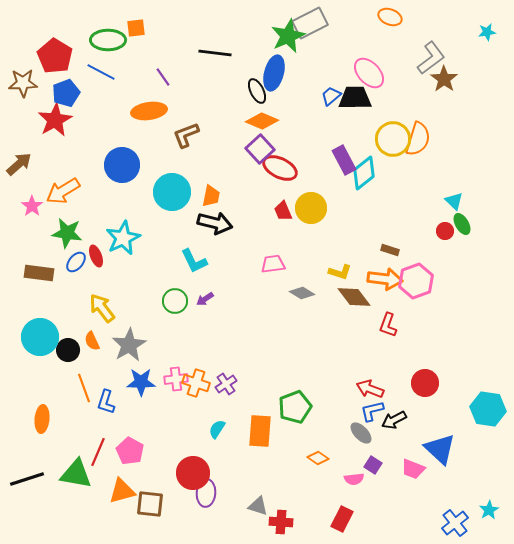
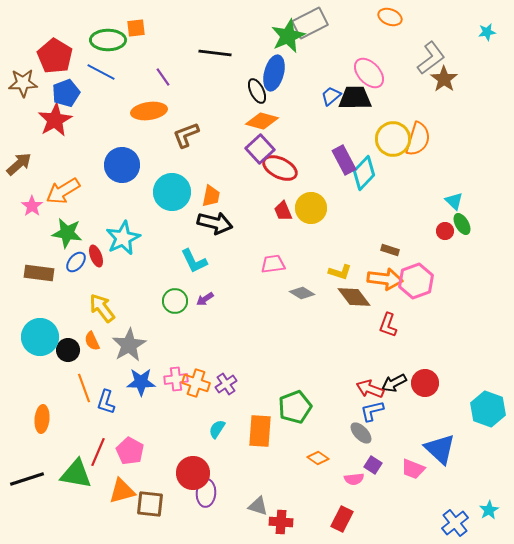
orange diamond at (262, 121): rotated 8 degrees counterclockwise
cyan diamond at (364, 173): rotated 8 degrees counterclockwise
cyan hexagon at (488, 409): rotated 12 degrees clockwise
black arrow at (394, 420): moved 37 px up
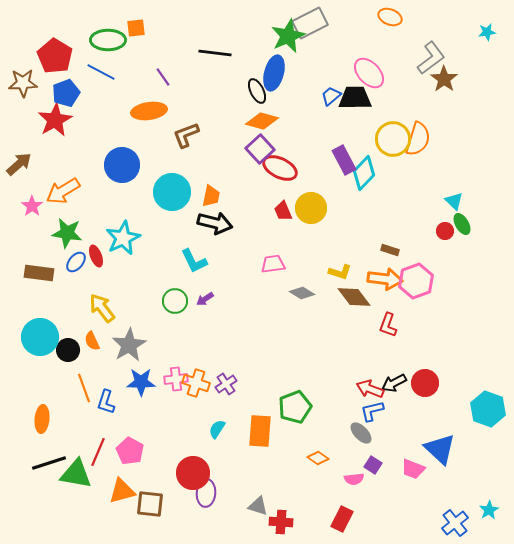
black line at (27, 479): moved 22 px right, 16 px up
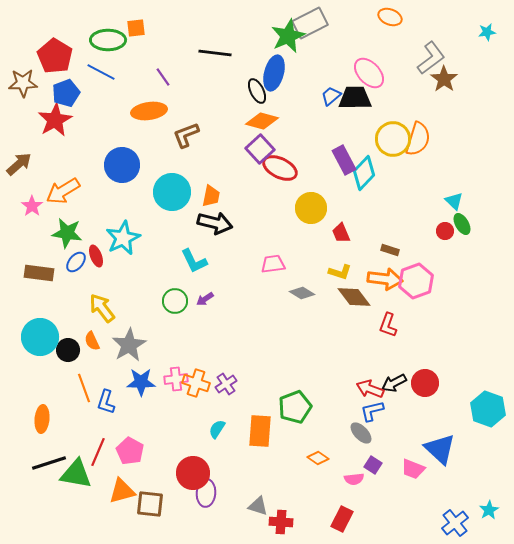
red trapezoid at (283, 211): moved 58 px right, 22 px down
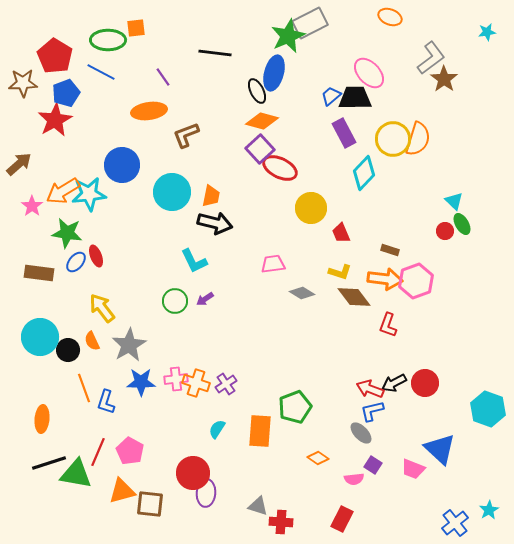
purple rectangle at (344, 160): moved 27 px up
cyan star at (123, 238): moved 34 px left, 44 px up; rotated 20 degrees clockwise
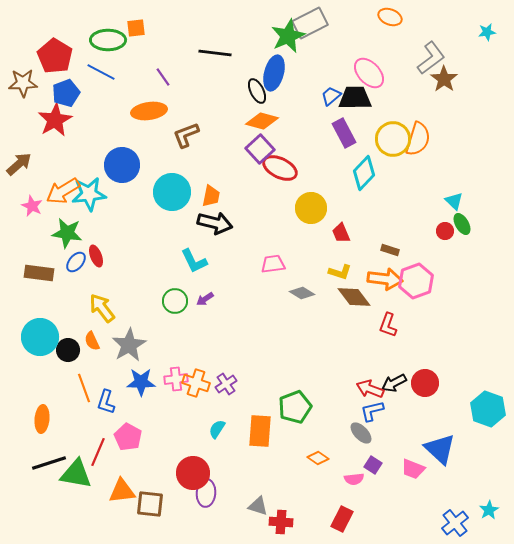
pink star at (32, 206): rotated 10 degrees counterclockwise
pink pentagon at (130, 451): moved 2 px left, 14 px up
orange triangle at (122, 491): rotated 8 degrees clockwise
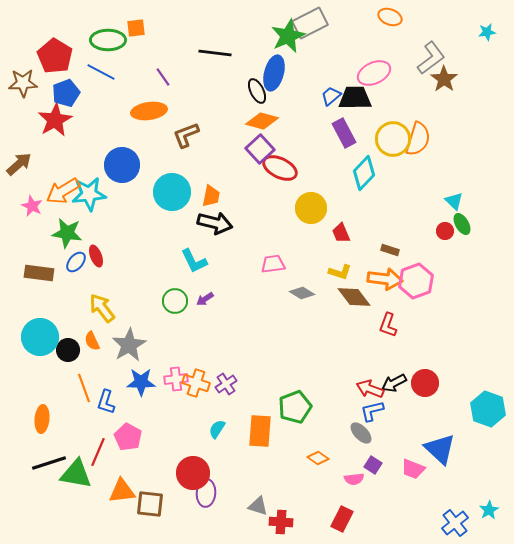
pink ellipse at (369, 73): moved 5 px right; rotated 72 degrees counterclockwise
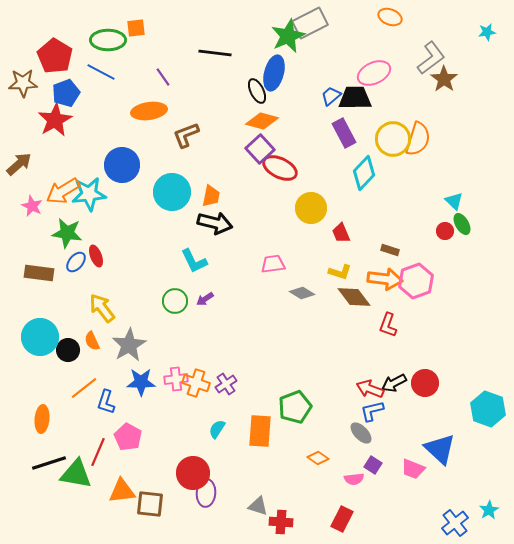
orange line at (84, 388): rotated 72 degrees clockwise
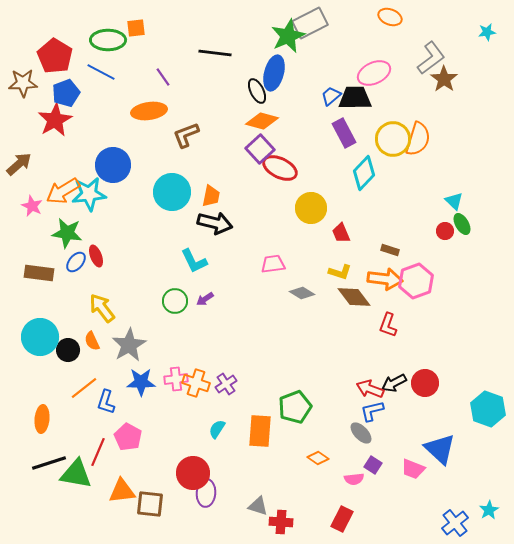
blue circle at (122, 165): moved 9 px left
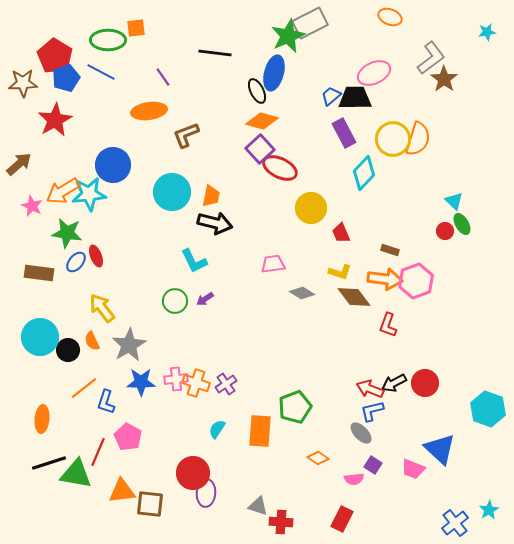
blue pentagon at (66, 93): moved 15 px up
